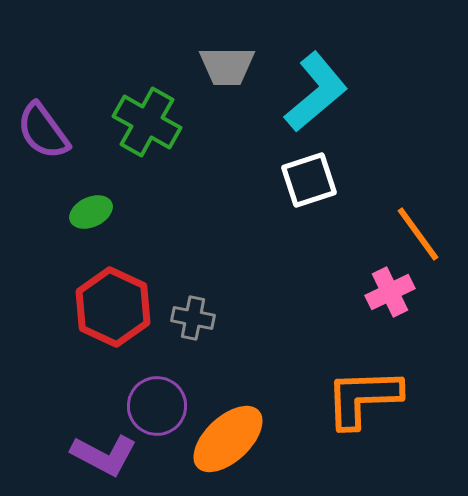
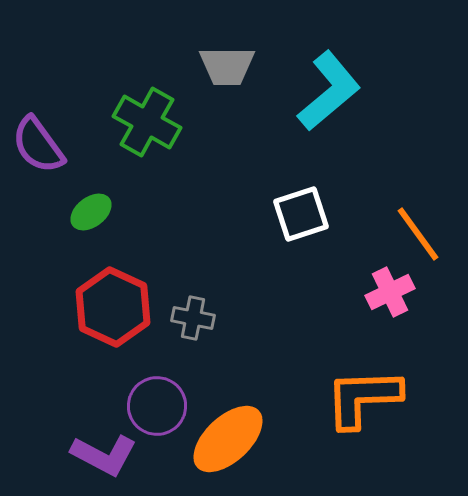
cyan L-shape: moved 13 px right, 1 px up
purple semicircle: moved 5 px left, 14 px down
white square: moved 8 px left, 34 px down
green ellipse: rotated 12 degrees counterclockwise
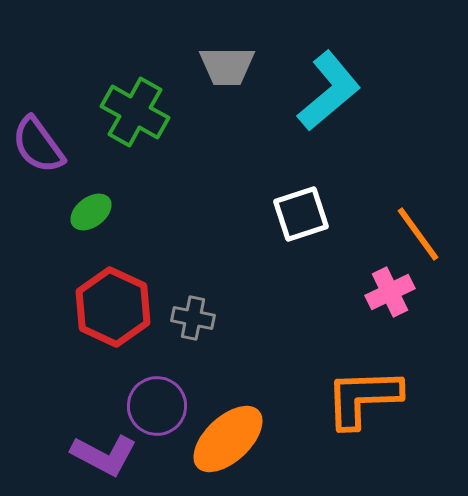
green cross: moved 12 px left, 10 px up
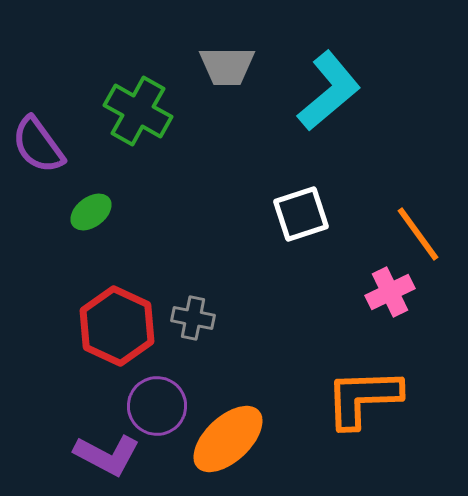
green cross: moved 3 px right, 1 px up
red hexagon: moved 4 px right, 19 px down
purple L-shape: moved 3 px right
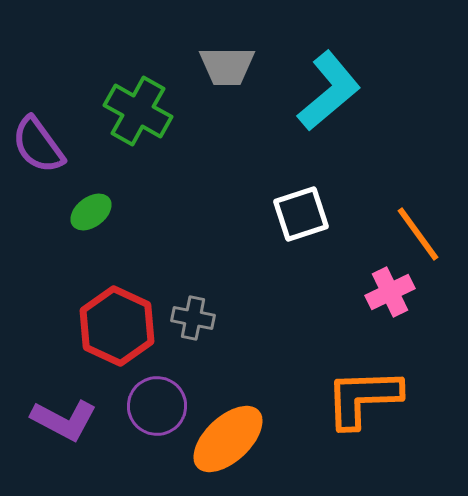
purple L-shape: moved 43 px left, 35 px up
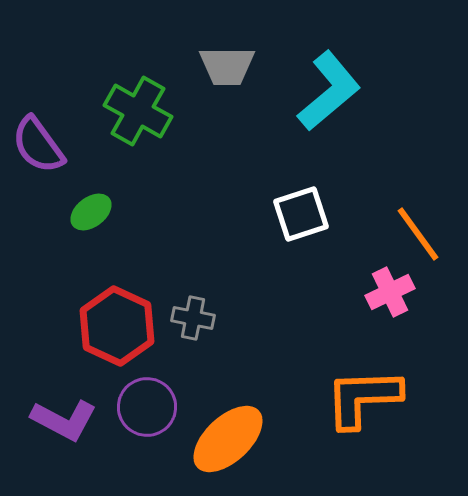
purple circle: moved 10 px left, 1 px down
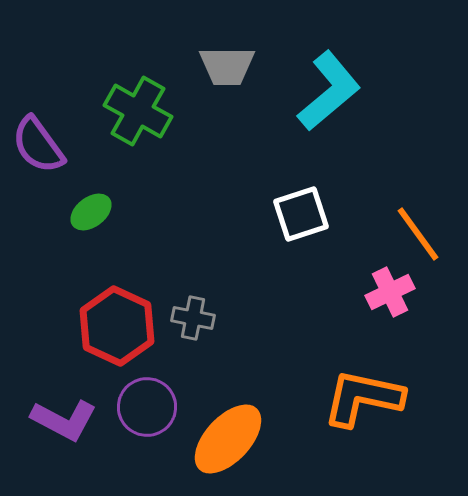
orange L-shape: rotated 14 degrees clockwise
orange ellipse: rotated 4 degrees counterclockwise
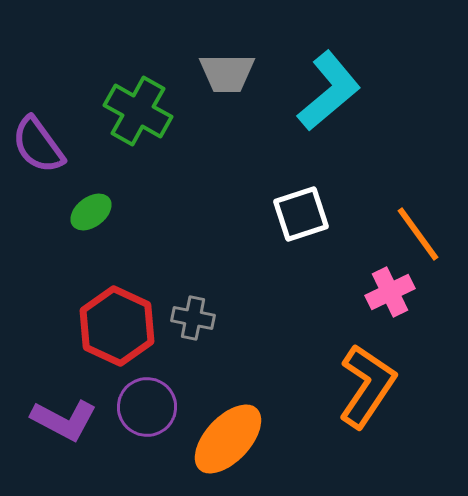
gray trapezoid: moved 7 px down
orange L-shape: moved 4 px right, 12 px up; rotated 112 degrees clockwise
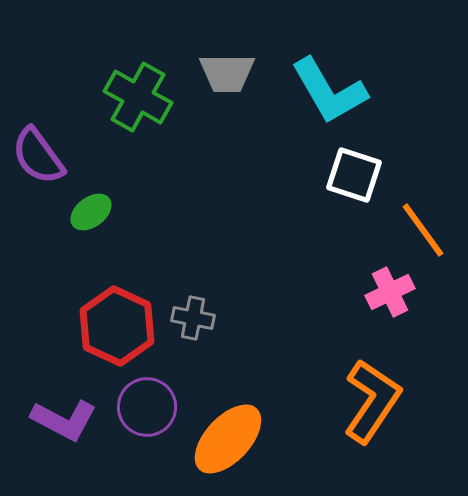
cyan L-shape: rotated 100 degrees clockwise
green cross: moved 14 px up
purple semicircle: moved 11 px down
white square: moved 53 px right, 39 px up; rotated 36 degrees clockwise
orange line: moved 5 px right, 4 px up
orange L-shape: moved 5 px right, 15 px down
